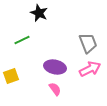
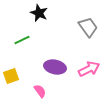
gray trapezoid: moved 16 px up; rotated 15 degrees counterclockwise
pink arrow: moved 1 px left
pink semicircle: moved 15 px left, 2 px down
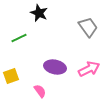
green line: moved 3 px left, 2 px up
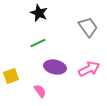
green line: moved 19 px right, 5 px down
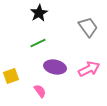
black star: rotated 18 degrees clockwise
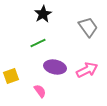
black star: moved 4 px right, 1 px down
pink arrow: moved 2 px left, 1 px down
